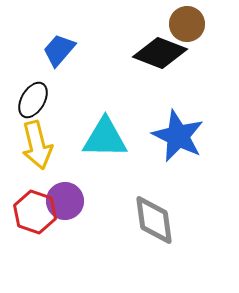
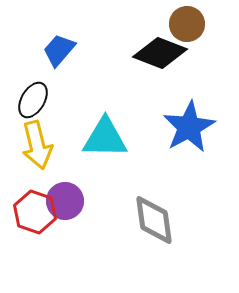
blue star: moved 11 px right, 9 px up; rotated 18 degrees clockwise
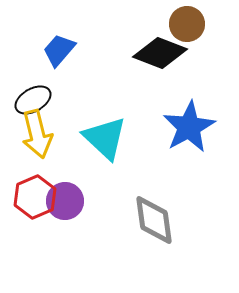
black ellipse: rotated 30 degrees clockwise
cyan triangle: rotated 42 degrees clockwise
yellow arrow: moved 11 px up
red hexagon: moved 15 px up; rotated 18 degrees clockwise
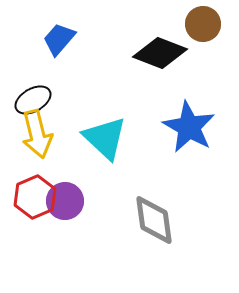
brown circle: moved 16 px right
blue trapezoid: moved 11 px up
blue star: rotated 14 degrees counterclockwise
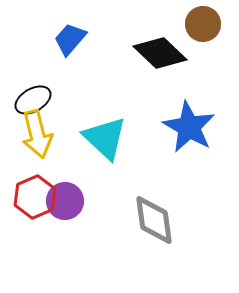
blue trapezoid: moved 11 px right
black diamond: rotated 22 degrees clockwise
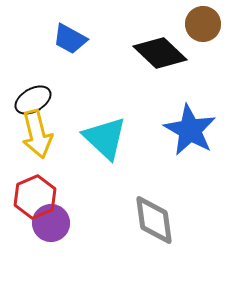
blue trapezoid: rotated 102 degrees counterclockwise
blue star: moved 1 px right, 3 px down
purple circle: moved 14 px left, 22 px down
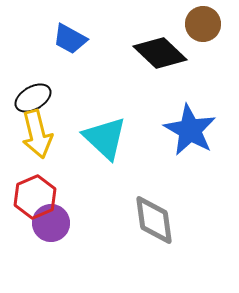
black ellipse: moved 2 px up
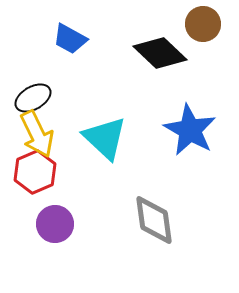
yellow arrow: rotated 12 degrees counterclockwise
red hexagon: moved 25 px up
purple circle: moved 4 px right, 1 px down
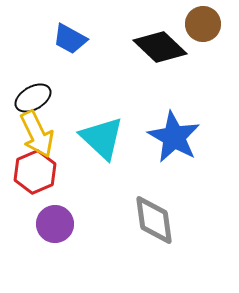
black diamond: moved 6 px up
blue star: moved 16 px left, 7 px down
cyan triangle: moved 3 px left
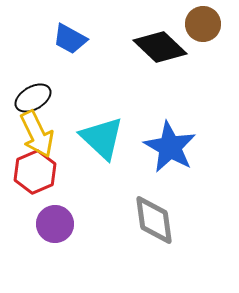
blue star: moved 4 px left, 10 px down
